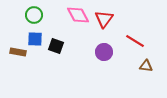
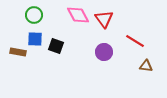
red triangle: rotated 12 degrees counterclockwise
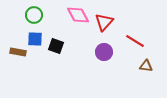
red triangle: moved 3 px down; rotated 18 degrees clockwise
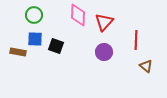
pink diamond: rotated 30 degrees clockwise
red line: moved 1 px right, 1 px up; rotated 60 degrees clockwise
brown triangle: rotated 32 degrees clockwise
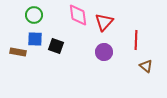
pink diamond: rotated 10 degrees counterclockwise
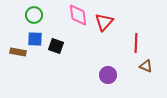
red line: moved 3 px down
purple circle: moved 4 px right, 23 px down
brown triangle: rotated 16 degrees counterclockwise
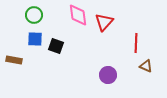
brown rectangle: moved 4 px left, 8 px down
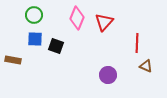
pink diamond: moved 1 px left, 3 px down; rotated 30 degrees clockwise
red line: moved 1 px right
brown rectangle: moved 1 px left
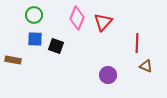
red triangle: moved 1 px left
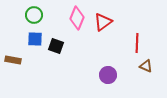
red triangle: rotated 12 degrees clockwise
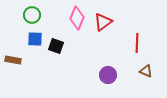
green circle: moved 2 px left
brown triangle: moved 5 px down
